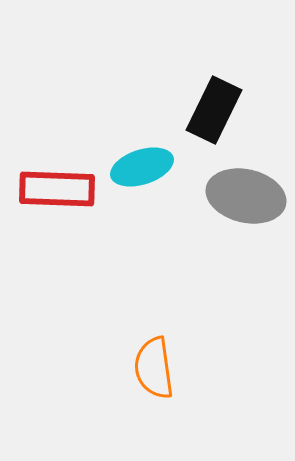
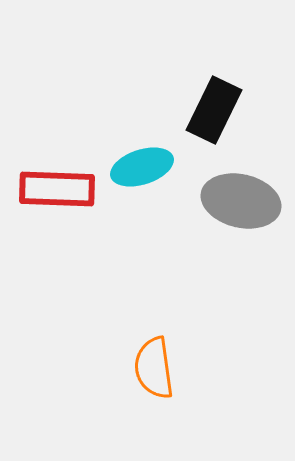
gray ellipse: moved 5 px left, 5 px down
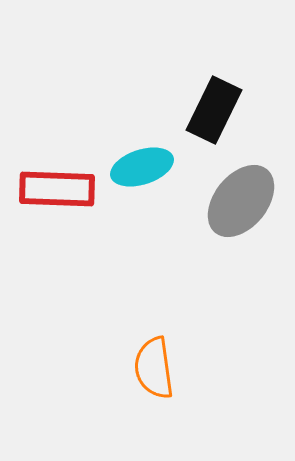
gray ellipse: rotated 64 degrees counterclockwise
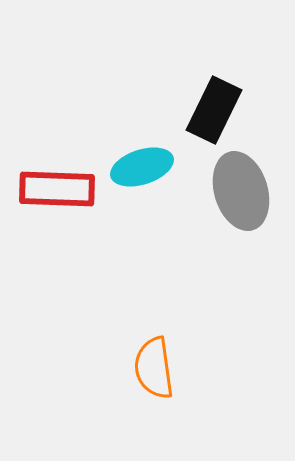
gray ellipse: moved 10 px up; rotated 56 degrees counterclockwise
